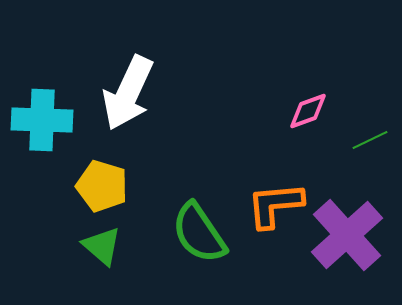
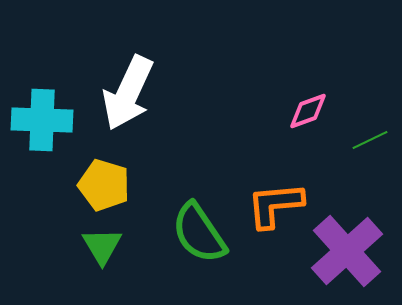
yellow pentagon: moved 2 px right, 1 px up
purple cross: moved 16 px down
green triangle: rotated 18 degrees clockwise
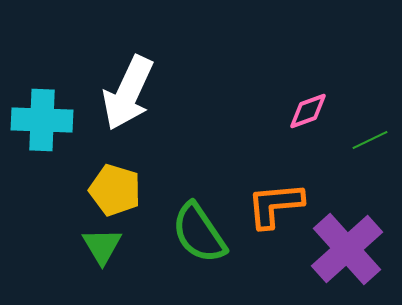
yellow pentagon: moved 11 px right, 5 px down
purple cross: moved 2 px up
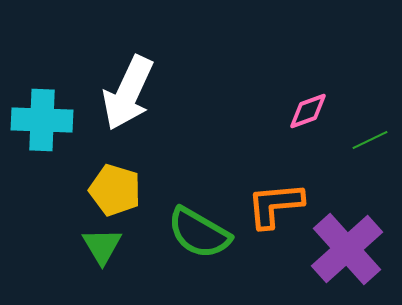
green semicircle: rotated 26 degrees counterclockwise
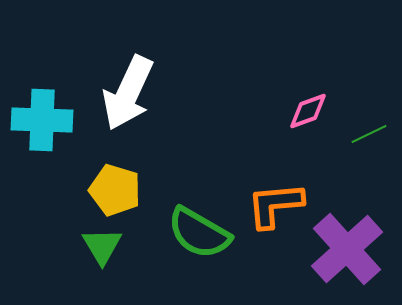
green line: moved 1 px left, 6 px up
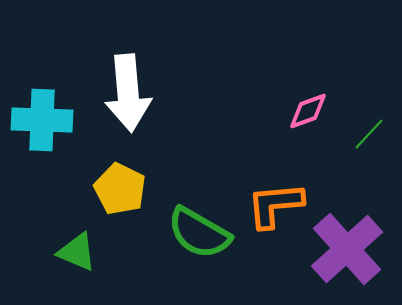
white arrow: rotated 30 degrees counterclockwise
green line: rotated 21 degrees counterclockwise
yellow pentagon: moved 5 px right, 1 px up; rotated 9 degrees clockwise
green triangle: moved 25 px left, 6 px down; rotated 36 degrees counterclockwise
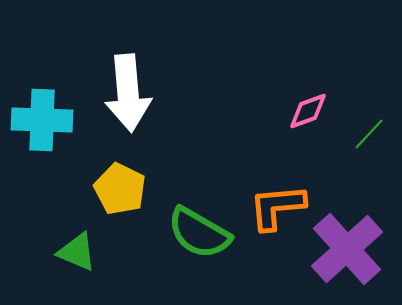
orange L-shape: moved 2 px right, 2 px down
